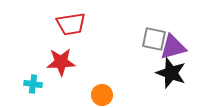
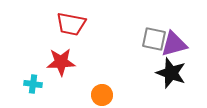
red trapezoid: rotated 20 degrees clockwise
purple triangle: moved 1 px right, 3 px up
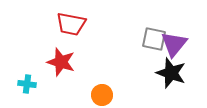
purple triangle: rotated 36 degrees counterclockwise
red star: rotated 20 degrees clockwise
cyan cross: moved 6 px left
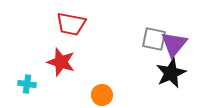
black star: rotated 28 degrees clockwise
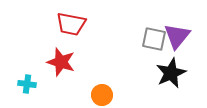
purple triangle: moved 3 px right, 8 px up
